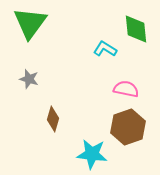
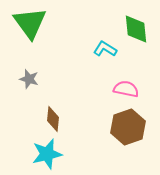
green triangle: rotated 12 degrees counterclockwise
brown diamond: rotated 10 degrees counterclockwise
cyan star: moved 45 px left; rotated 20 degrees counterclockwise
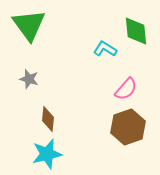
green triangle: moved 1 px left, 2 px down
green diamond: moved 2 px down
pink semicircle: rotated 120 degrees clockwise
brown diamond: moved 5 px left
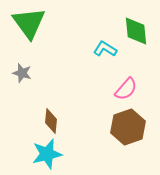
green triangle: moved 2 px up
gray star: moved 7 px left, 6 px up
brown diamond: moved 3 px right, 2 px down
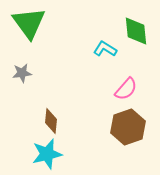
gray star: rotated 24 degrees counterclockwise
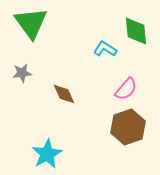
green triangle: moved 2 px right
brown diamond: moved 13 px right, 27 px up; rotated 30 degrees counterclockwise
cyan star: rotated 16 degrees counterclockwise
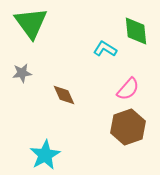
pink semicircle: moved 2 px right
brown diamond: moved 1 px down
cyan star: moved 2 px left, 1 px down
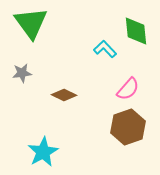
cyan L-shape: rotated 15 degrees clockwise
brown diamond: rotated 40 degrees counterclockwise
cyan star: moved 2 px left, 3 px up
